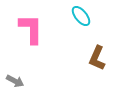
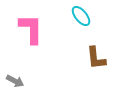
brown L-shape: moved 1 px left; rotated 30 degrees counterclockwise
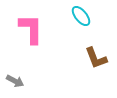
brown L-shape: rotated 15 degrees counterclockwise
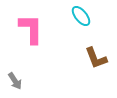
gray arrow: rotated 30 degrees clockwise
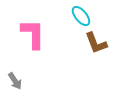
pink L-shape: moved 2 px right, 5 px down
brown L-shape: moved 15 px up
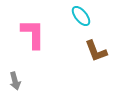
brown L-shape: moved 8 px down
gray arrow: rotated 18 degrees clockwise
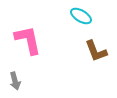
cyan ellipse: rotated 20 degrees counterclockwise
pink L-shape: moved 5 px left, 6 px down; rotated 12 degrees counterclockwise
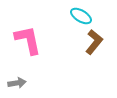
brown L-shape: moved 2 px left, 9 px up; rotated 120 degrees counterclockwise
gray arrow: moved 2 px right, 2 px down; rotated 84 degrees counterclockwise
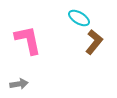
cyan ellipse: moved 2 px left, 2 px down
gray arrow: moved 2 px right, 1 px down
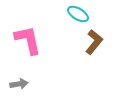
cyan ellipse: moved 1 px left, 4 px up
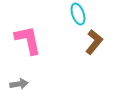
cyan ellipse: rotated 40 degrees clockwise
